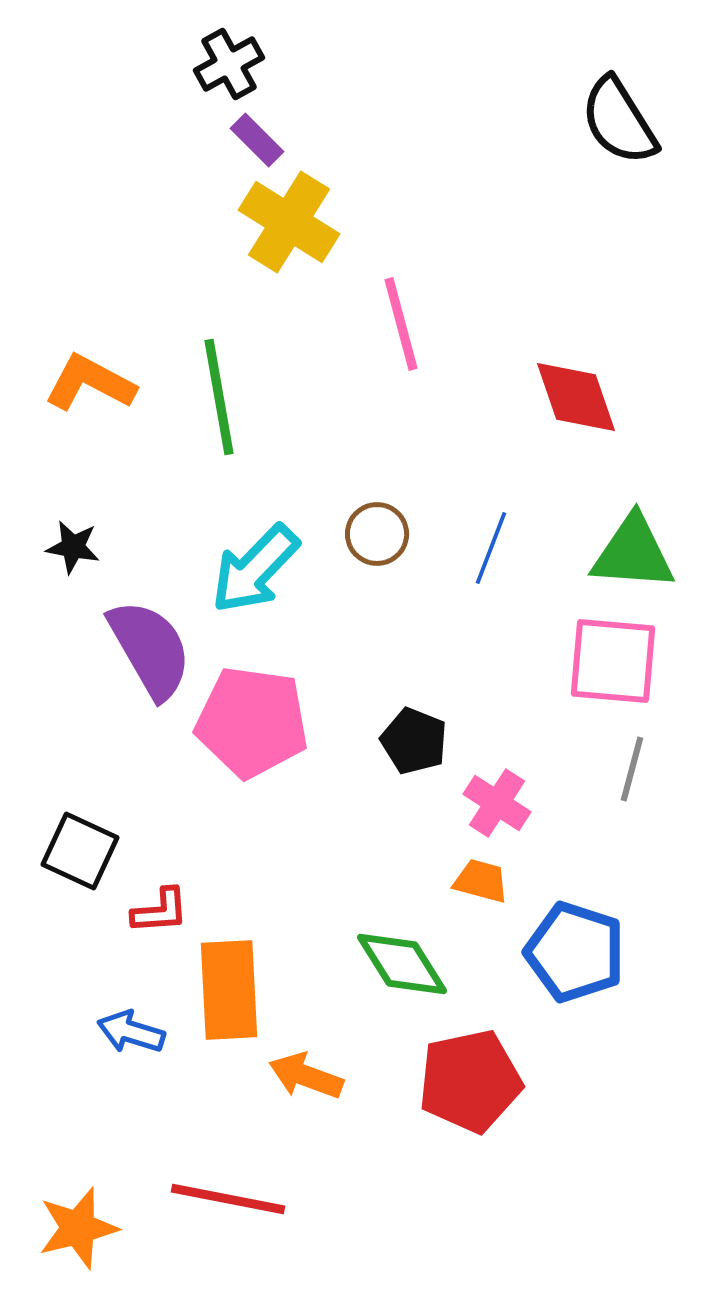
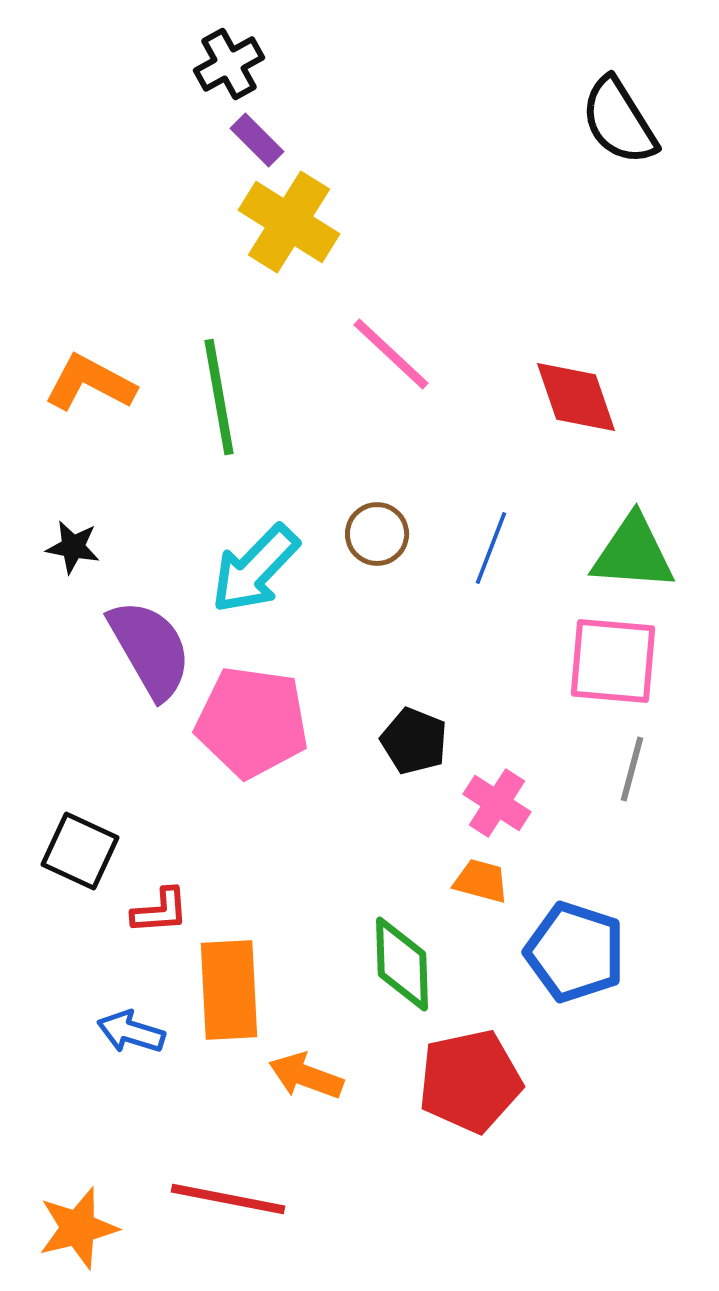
pink line: moved 10 px left, 30 px down; rotated 32 degrees counterclockwise
green diamond: rotated 30 degrees clockwise
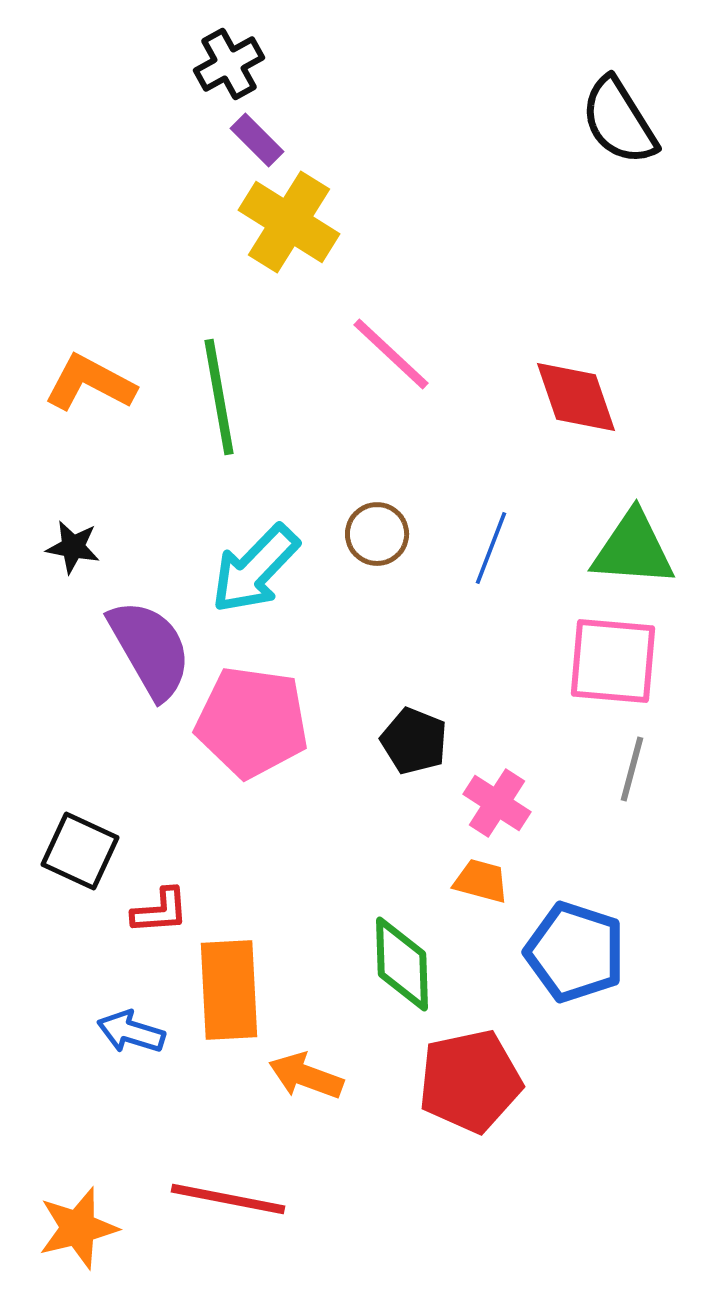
green triangle: moved 4 px up
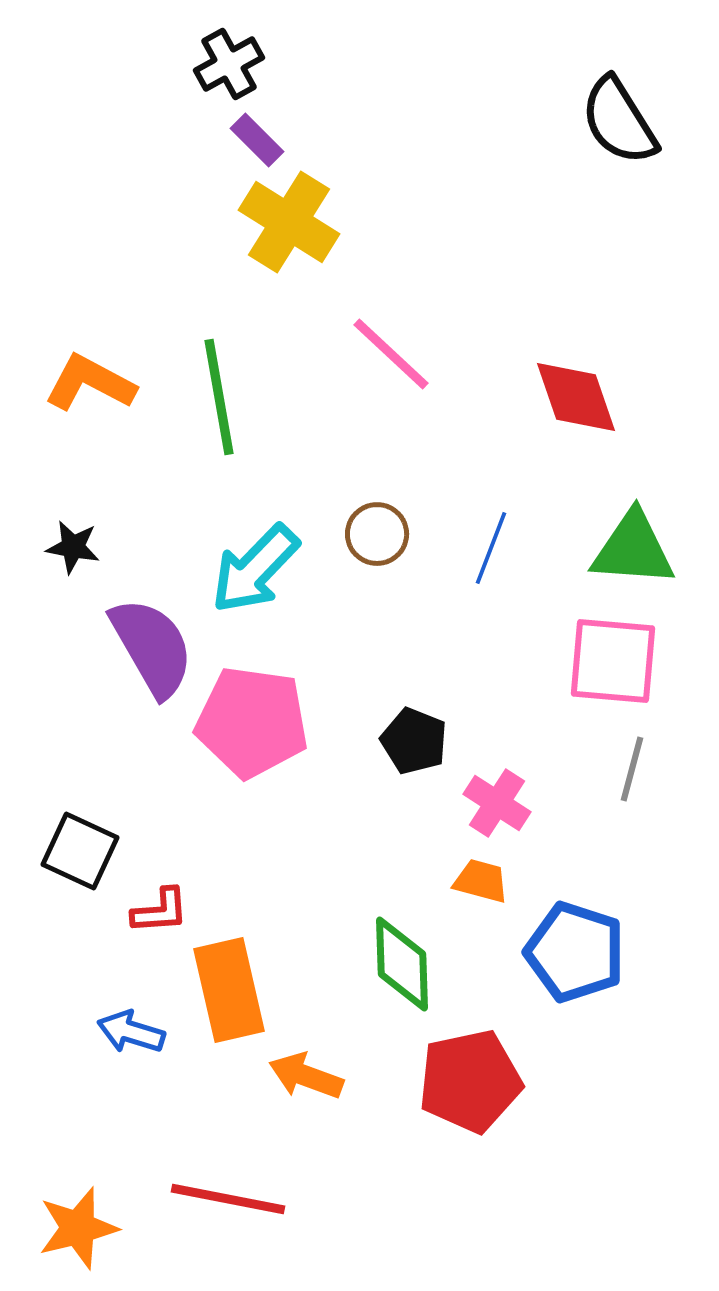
purple semicircle: moved 2 px right, 2 px up
orange rectangle: rotated 10 degrees counterclockwise
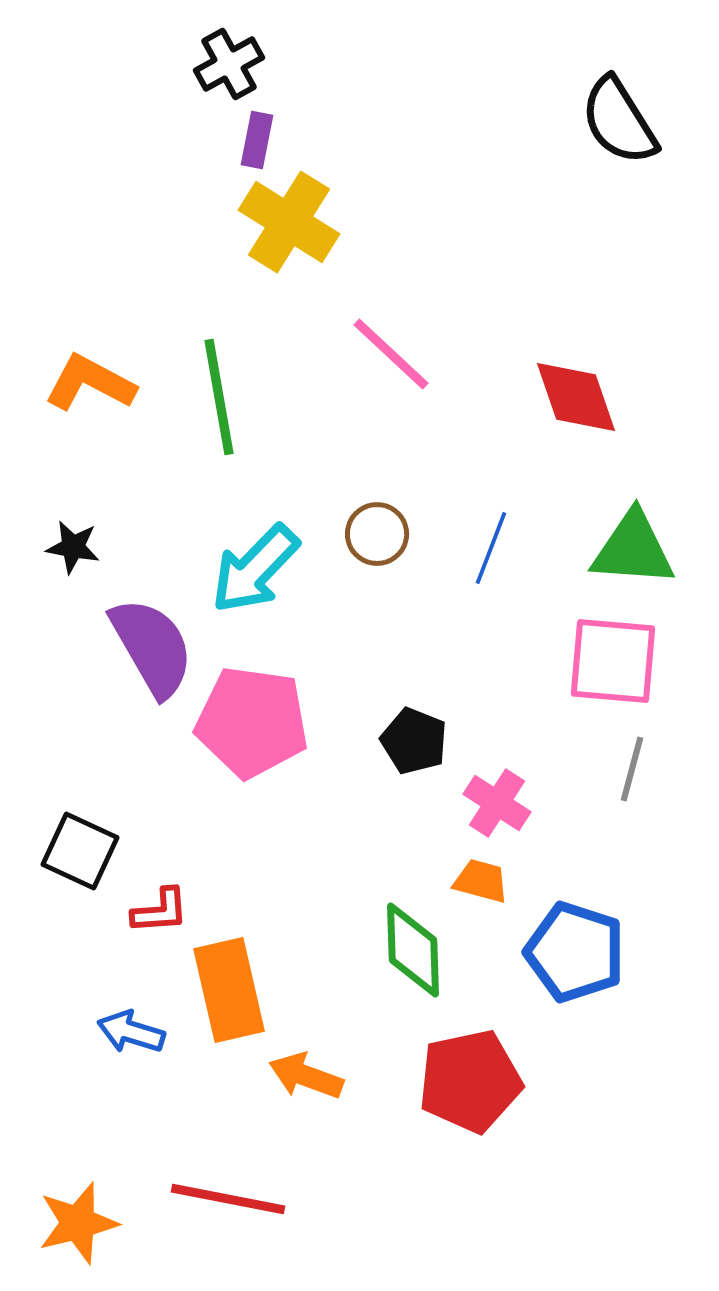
purple rectangle: rotated 56 degrees clockwise
green diamond: moved 11 px right, 14 px up
orange star: moved 5 px up
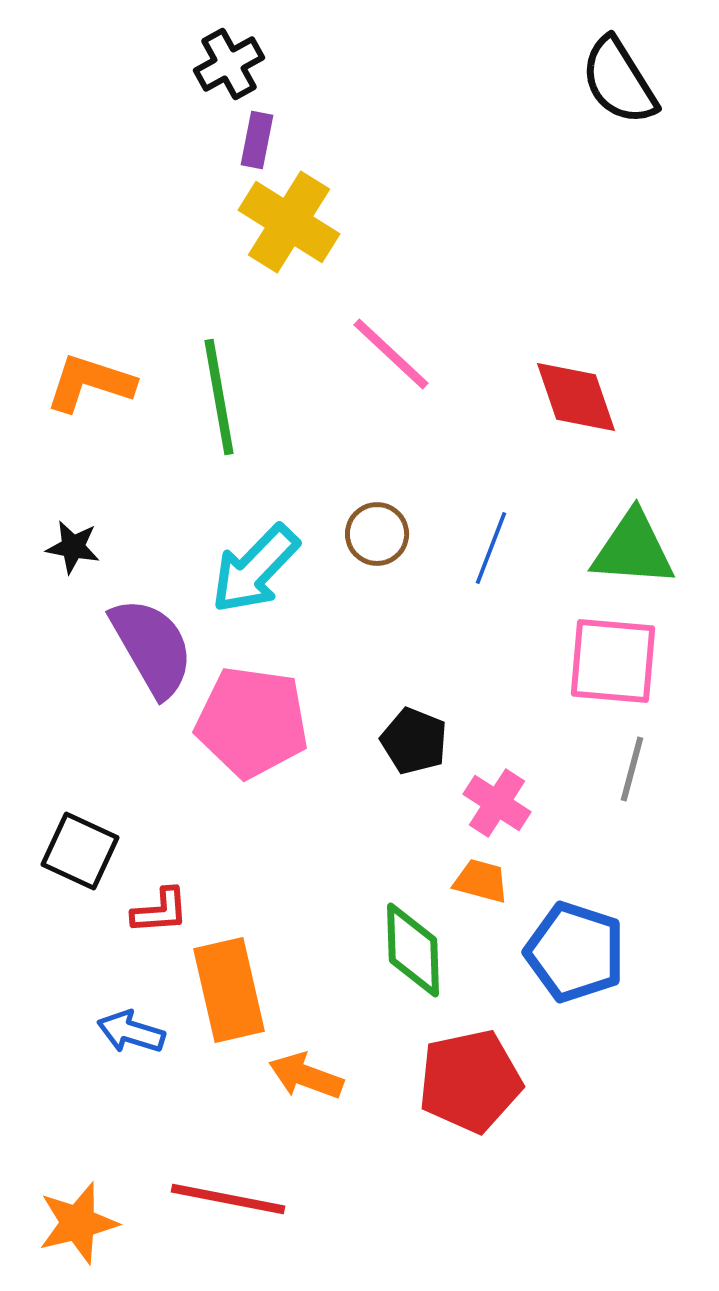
black semicircle: moved 40 px up
orange L-shape: rotated 10 degrees counterclockwise
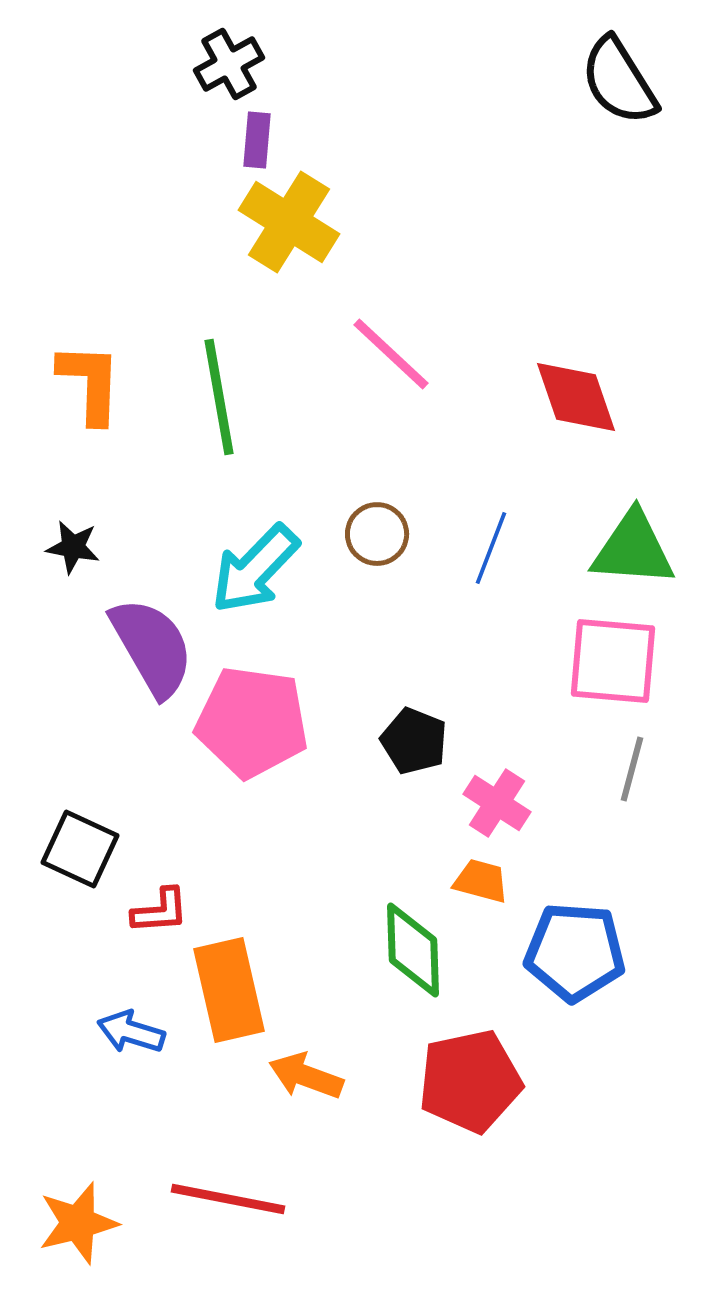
purple rectangle: rotated 6 degrees counterclockwise
orange L-shape: rotated 74 degrees clockwise
black square: moved 2 px up
blue pentagon: rotated 14 degrees counterclockwise
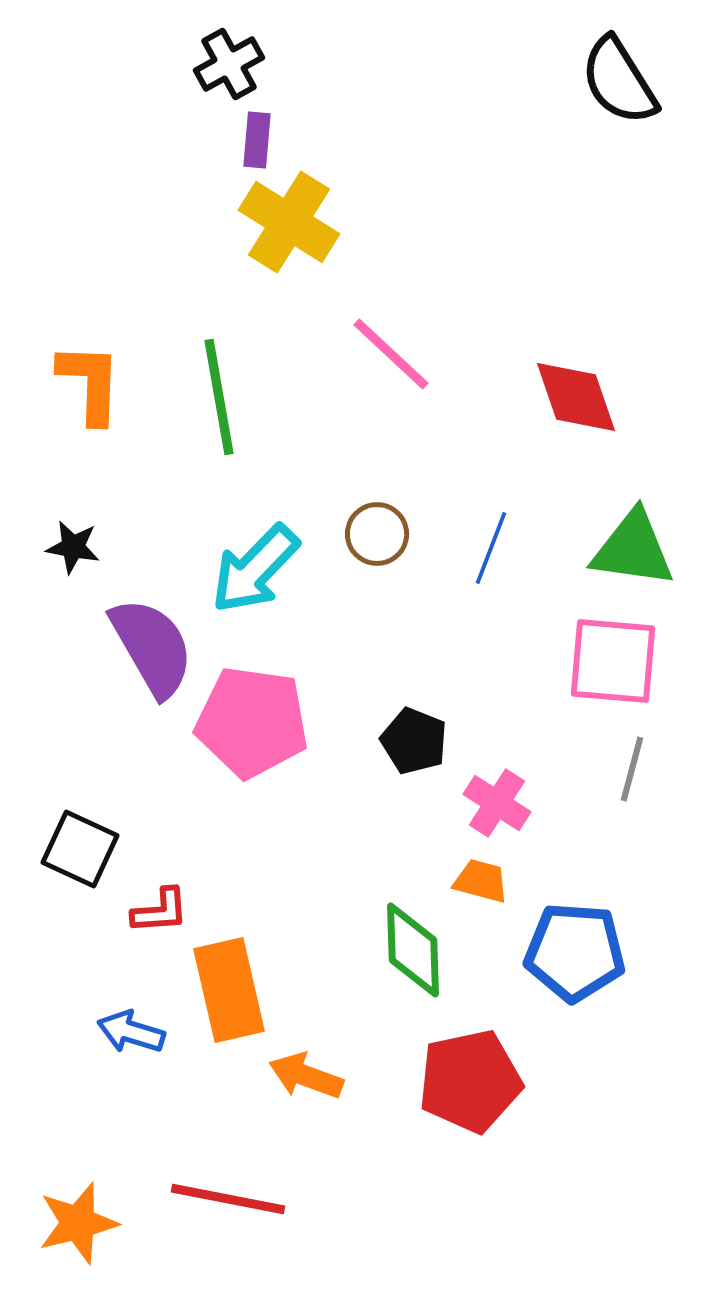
green triangle: rotated 4 degrees clockwise
